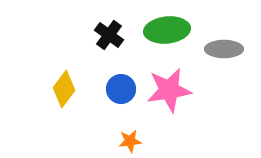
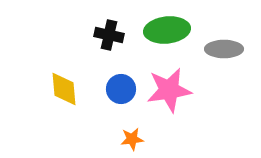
black cross: rotated 24 degrees counterclockwise
yellow diamond: rotated 42 degrees counterclockwise
orange star: moved 2 px right, 2 px up
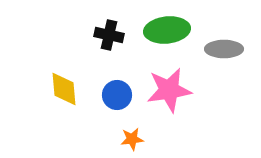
blue circle: moved 4 px left, 6 px down
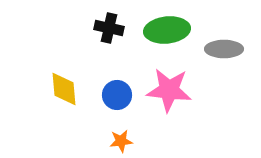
black cross: moved 7 px up
pink star: rotated 15 degrees clockwise
orange star: moved 11 px left, 2 px down
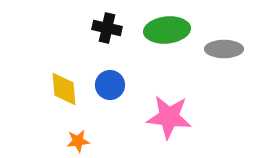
black cross: moved 2 px left
pink star: moved 27 px down
blue circle: moved 7 px left, 10 px up
orange star: moved 43 px left
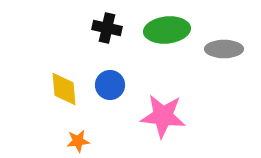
pink star: moved 6 px left, 1 px up
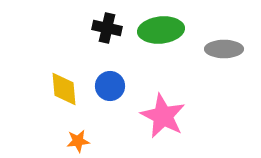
green ellipse: moved 6 px left
blue circle: moved 1 px down
pink star: rotated 21 degrees clockwise
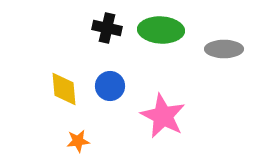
green ellipse: rotated 9 degrees clockwise
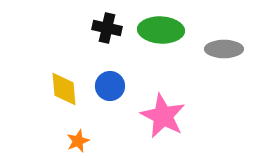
orange star: rotated 15 degrees counterclockwise
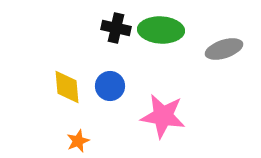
black cross: moved 9 px right
gray ellipse: rotated 18 degrees counterclockwise
yellow diamond: moved 3 px right, 2 px up
pink star: rotated 18 degrees counterclockwise
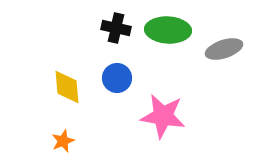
green ellipse: moved 7 px right
blue circle: moved 7 px right, 8 px up
orange star: moved 15 px left
